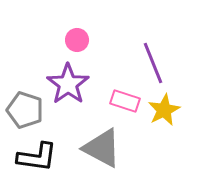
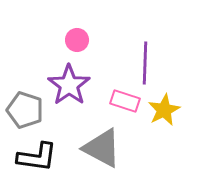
purple line: moved 8 px left; rotated 24 degrees clockwise
purple star: moved 1 px right, 1 px down
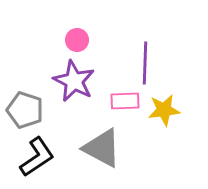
purple star: moved 5 px right, 4 px up; rotated 9 degrees counterclockwise
pink rectangle: rotated 20 degrees counterclockwise
yellow star: rotated 20 degrees clockwise
black L-shape: rotated 42 degrees counterclockwise
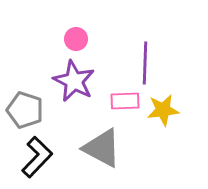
pink circle: moved 1 px left, 1 px up
yellow star: moved 1 px left
black L-shape: rotated 12 degrees counterclockwise
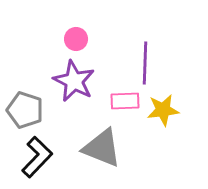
gray triangle: rotated 6 degrees counterclockwise
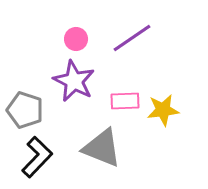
purple line: moved 13 px left, 25 px up; rotated 54 degrees clockwise
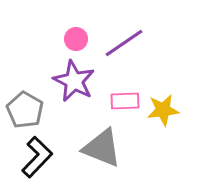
purple line: moved 8 px left, 5 px down
gray pentagon: rotated 12 degrees clockwise
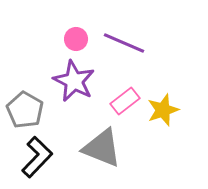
purple line: rotated 57 degrees clockwise
pink rectangle: rotated 36 degrees counterclockwise
yellow star: rotated 12 degrees counterclockwise
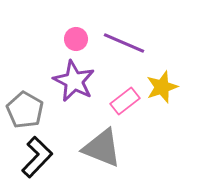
yellow star: moved 1 px left, 23 px up
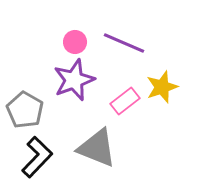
pink circle: moved 1 px left, 3 px down
purple star: moved 1 px up; rotated 24 degrees clockwise
gray triangle: moved 5 px left
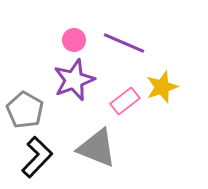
pink circle: moved 1 px left, 2 px up
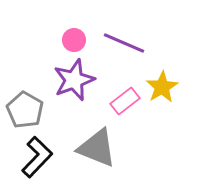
yellow star: rotated 12 degrees counterclockwise
